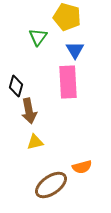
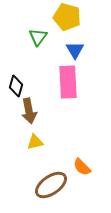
orange semicircle: rotated 60 degrees clockwise
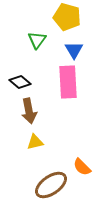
green triangle: moved 1 px left, 3 px down
blue triangle: moved 1 px left
black diamond: moved 4 px right, 4 px up; rotated 65 degrees counterclockwise
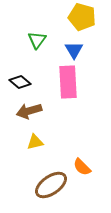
yellow pentagon: moved 15 px right
brown arrow: rotated 85 degrees clockwise
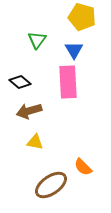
yellow triangle: rotated 24 degrees clockwise
orange semicircle: moved 1 px right
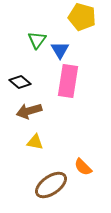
blue triangle: moved 14 px left
pink rectangle: moved 1 px up; rotated 12 degrees clockwise
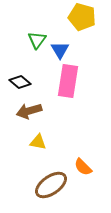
yellow triangle: moved 3 px right
